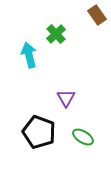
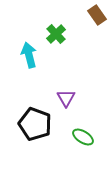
black pentagon: moved 4 px left, 8 px up
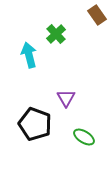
green ellipse: moved 1 px right
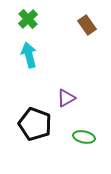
brown rectangle: moved 10 px left, 10 px down
green cross: moved 28 px left, 15 px up
purple triangle: rotated 30 degrees clockwise
green ellipse: rotated 20 degrees counterclockwise
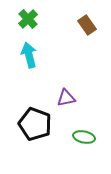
purple triangle: rotated 18 degrees clockwise
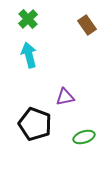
purple triangle: moved 1 px left, 1 px up
green ellipse: rotated 30 degrees counterclockwise
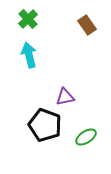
black pentagon: moved 10 px right, 1 px down
green ellipse: moved 2 px right; rotated 15 degrees counterclockwise
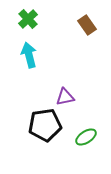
black pentagon: rotated 28 degrees counterclockwise
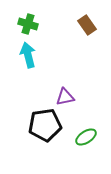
green cross: moved 5 px down; rotated 30 degrees counterclockwise
cyan arrow: moved 1 px left
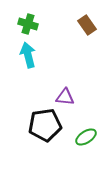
purple triangle: rotated 18 degrees clockwise
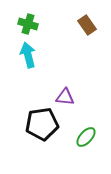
black pentagon: moved 3 px left, 1 px up
green ellipse: rotated 15 degrees counterclockwise
